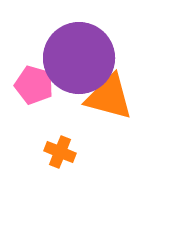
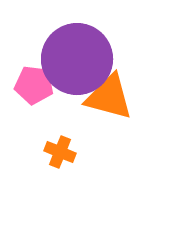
purple circle: moved 2 px left, 1 px down
pink pentagon: rotated 9 degrees counterclockwise
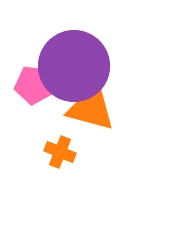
purple circle: moved 3 px left, 7 px down
orange triangle: moved 18 px left, 11 px down
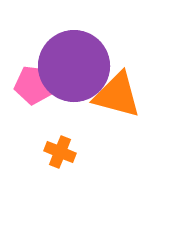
orange triangle: moved 26 px right, 13 px up
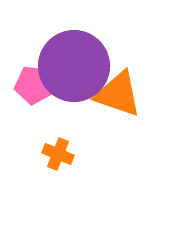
orange triangle: moved 1 px right, 1 px up; rotated 4 degrees clockwise
orange cross: moved 2 px left, 2 px down
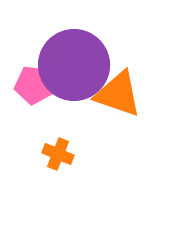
purple circle: moved 1 px up
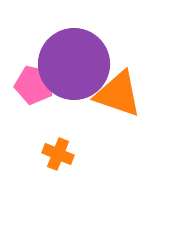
purple circle: moved 1 px up
pink pentagon: rotated 6 degrees clockwise
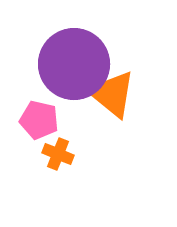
pink pentagon: moved 5 px right, 35 px down
orange triangle: moved 6 px left; rotated 20 degrees clockwise
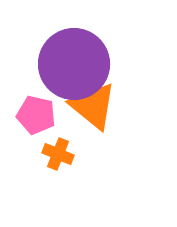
orange triangle: moved 19 px left, 12 px down
pink pentagon: moved 3 px left, 5 px up
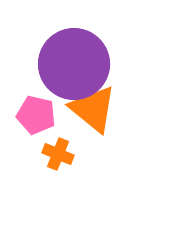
orange triangle: moved 3 px down
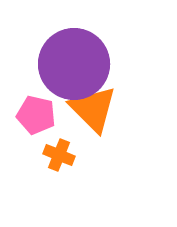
orange triangle: rotated 6 degrees clockwise
orange cross: moved 1 px right, 1 px down
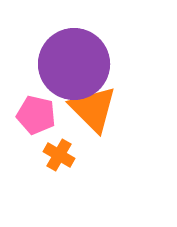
orange cross: rotated 8 degrees clockwise
